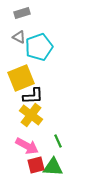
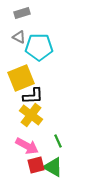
cyan pentagon: rotated 20 degrees clockwise
green triangle: rotated 25 degrees clockwise
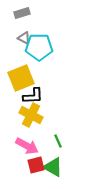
gray triangle: moved 5 px right, 1 px down
yellow cross: rotated 10 degrees counterclockwise
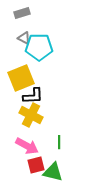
green line: moved 1 px right, 1 px down; rotated 24 degrees clockwise
green triangle: moved 5 px down; rotated 15 degrees counterclockwise
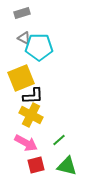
green line: moved 2 px up; rotated 48 degrees clockwise
pink arrow: moved 1 px left, 3 px up
green triangle: moved 14 px right, 6 px up
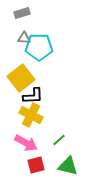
gray triangle: rotated 24 degrees counterclockwise
yellow square: rotated 16 degrees counterclockwise
green triangle: moved 1 px right
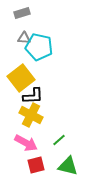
cyan pentagon: rotated 12 degrees clockwise
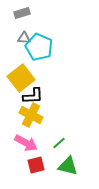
cyan pentagon: rotated 12 degrees clockwise
green line: moved 3 px down
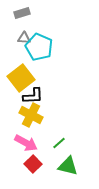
red square: moved 3 px left, 1 px up; rotated 30 degrees counterclockwise
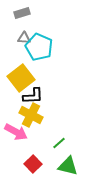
pink arrow: moved 10 px left, 11 px up
